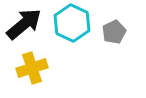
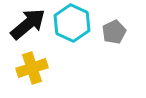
black arrow: moved 4 px right
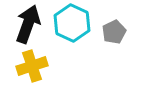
black arrow: rotated 30 degrees counterclockwise
yellow cross: moved 2 px up
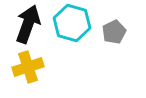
cyan hexagon: rotated 9 degrees counterclockwise
yellow cross: moved 4 px left, 1 px down
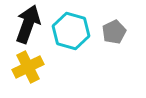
cyan hexagon: moved 1 px left, 8 px down
yellow cross: rotated 8 degrees counterclockwise
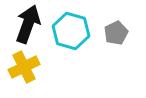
gray pentagon: moved 2 px right, 1 px down
yellow cross: moved 4 px left
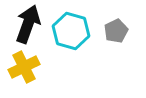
gray pentagon: moved 2 px up
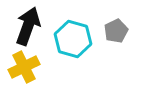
black arrow: moved 2 px down
cyan hexagon: moved 2 px right, 8 px down
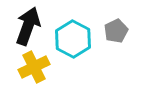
cyan hexagon: rotated 12 degrees clockwise
yellow cross: moved 10 px right
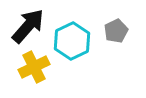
black arrow: rotated 21 degrees clockwise
cyan hexagon: moved 1 px left, 2 px down; rotated 6 degrees clockwise
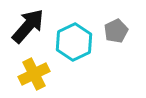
cyan hexagon: moved 2 px right, 1 px down
yellow cross: moved 7 px down
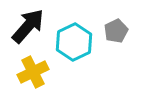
yellow cross: moved 1 px left, 2 px up
